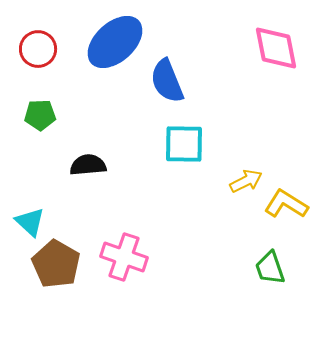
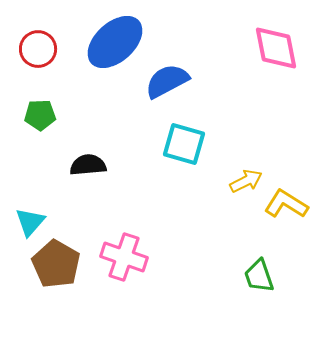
blue semicircle: rotated 84 degrees clockwise
cyan square: rotated 15 degrees clockwise
cyan triangle: rotated 28 degrees clockwise
green trapezoid: moved 11 px left, 8 px down
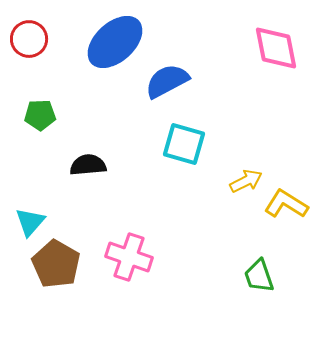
red circle: moved 9 px left, 10 px up
pink cross: moved 5 px right
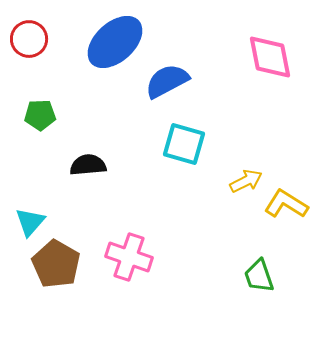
pink diamond: moved 6 px left, 9 px down
